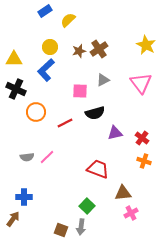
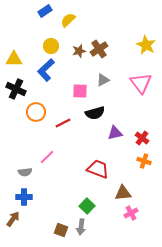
yellow circle: moved 1 px right, 1 px up
red line: moved 2 px left
gray semicircle: moved 2 px left, 15 px down
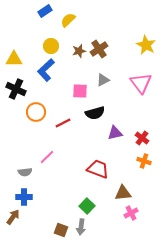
brown arrow: moved 2 px up
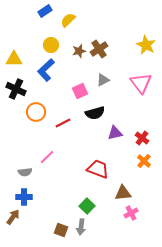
yellow circle: moved 1 px up
pink square: rotated 28 degrees counterclockwise
orange cross: rotated 24 degrees clockwise
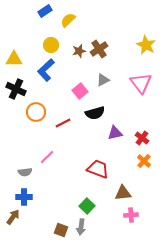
pink square: rotated 14 degrees counterclockwise
pink cross: moved 2 px down; rotated 24 degrees clockwise
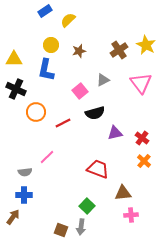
brown cross: moved 20 px right, 1 px down
blue L-shape: rotated 35 degrees counterclockwise
blue cross: moved 2 px up
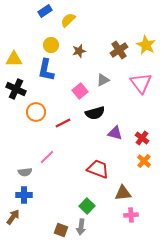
purple triangle: rotated 28 degrees clockwise
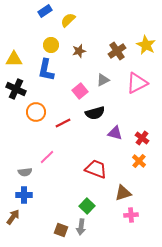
brown cross: moved 2 px left, 1 px down
pink triangle: moved 4 px left; rotated 40 degrees clockwise
orange cross: moved 5 px left
red trapezoid: moved 2 px left
brown triangle: rotated 12 degrees counterclockwise
